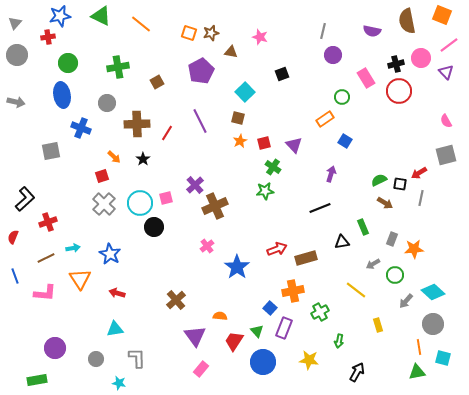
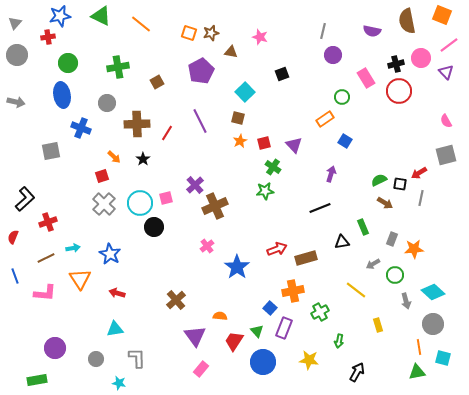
gray arrow at (406, 301): rotated 56 degrees counterclockwise
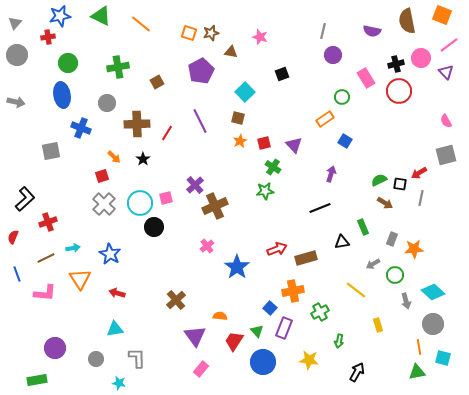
blue line at (15, 276): moved 2 px right, 2 px up
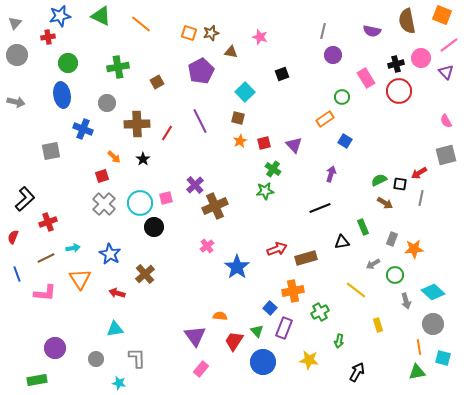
blue cross at (81, 128): moved 2 px right, 1 px down
green cross at (273, 167): moved 2 px down
brown cross at (176, 300): moved 31 px left, 26 px up
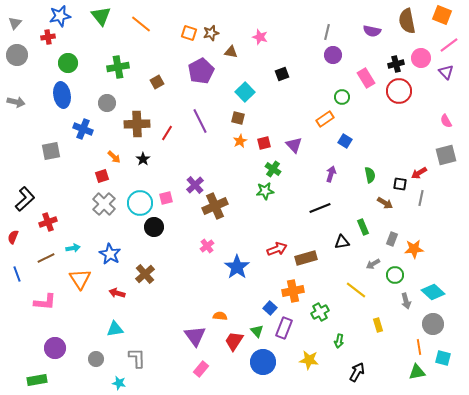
green triangle at (101, 16): rotated 25 degrees clockwise
gray line at (323, 31): moved 4 px right, 1 px down
green semicircle at (379, 180): moved 9 px left, 5 px up; rotated 105 degrees clockwise
pink L-shape at (45, 293): moved 9 px down
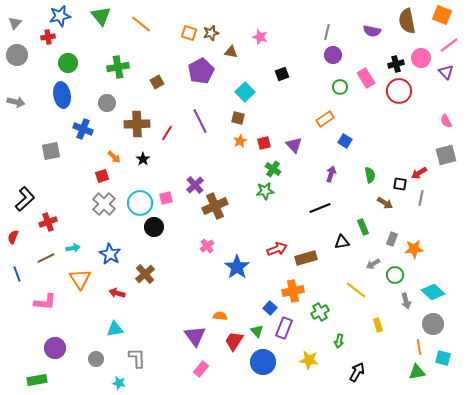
green circle at (342, 97): moved 2 px left, 10 px up
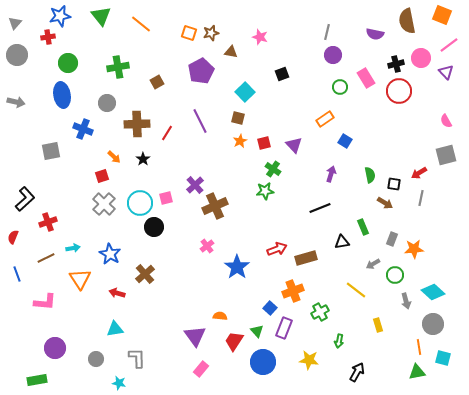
purple semicircle at (372, 31): moved 3 px right, 3 px down
black square at (400, 184): moved 6 px left
orange cross at (293, 291): rotated 10 degrees counterclockwise
